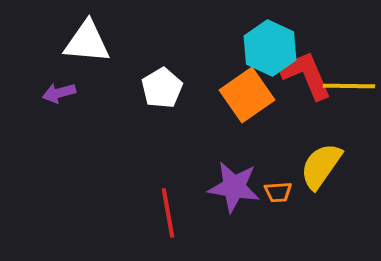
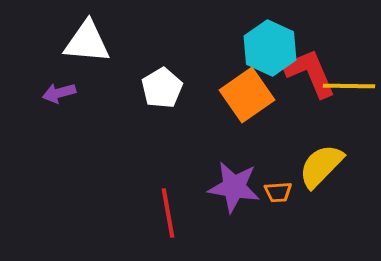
red L-shape: moved 4 px right, 2 px up
yellow semicircle: rotated 9 degrees clockwise
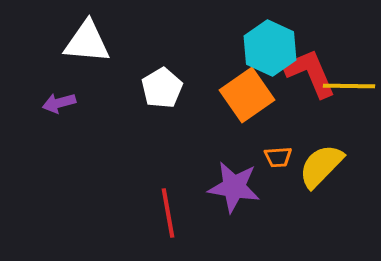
purple arrow: moved 10 px down
orange trapezoid: moved 35 px up
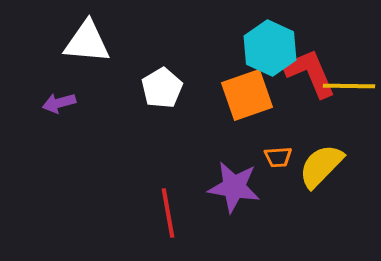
orange square: rotated 16 degrees clockwise
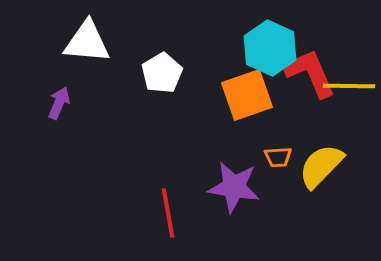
white pentagon: moved 15 px up
purple arrow: rotated 128 degrees clockwise
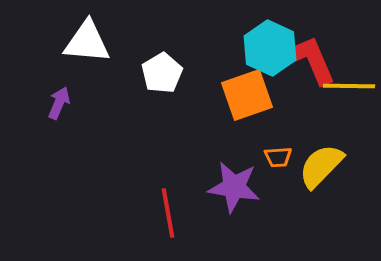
red L-shape: moved 13 px up
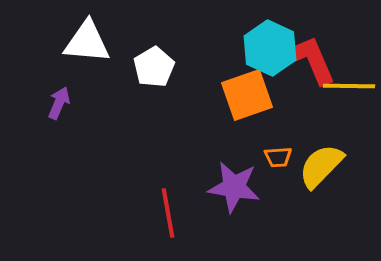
white pentagon: moved 8 px left, 6 px up
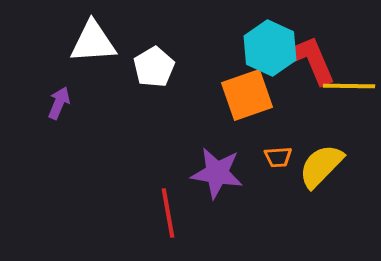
white triangle: moved 6 px right; rotated 9 degrees counterclockwise
purple star: moved 17 px left, 14 px up
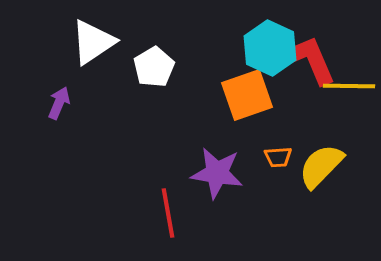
white triangle: rotated 30 degrees counterclockwise
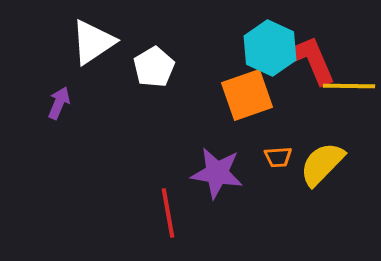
yellow semicircle: moved 1 px right, 2 px up
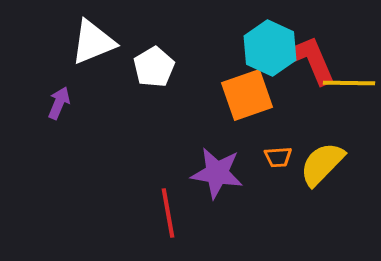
white triangle: rotated 12 degrees clockwise
yellow line: moved 3 px up
